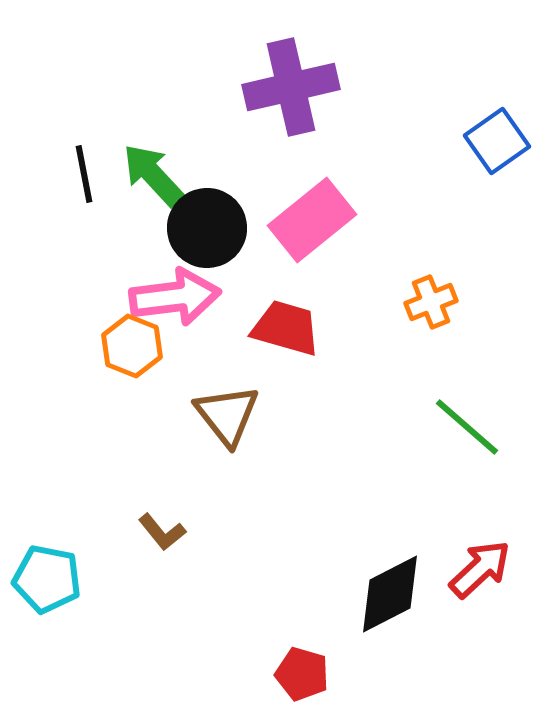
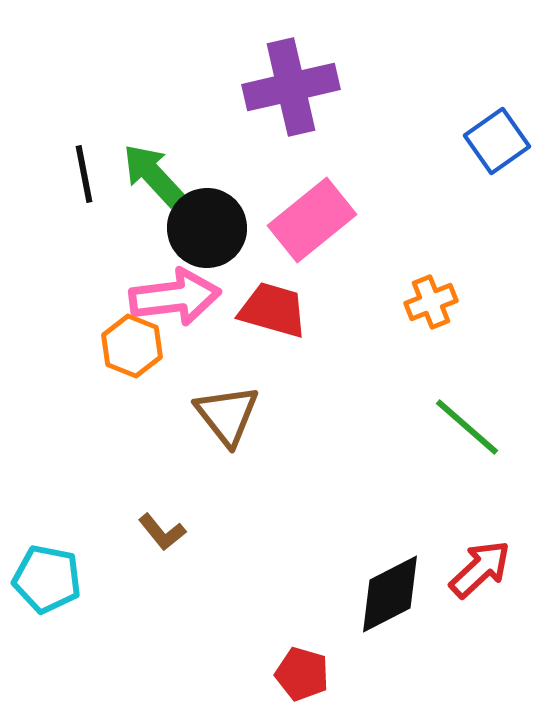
red trapezoid: moved 13 px left, 18 px up
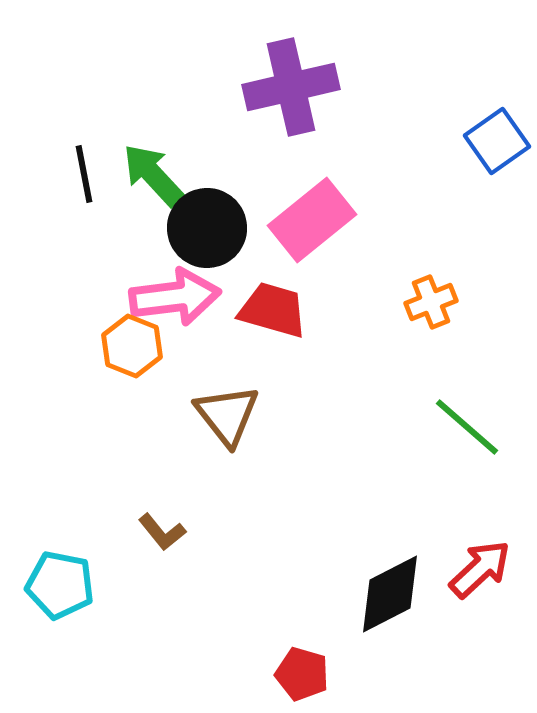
cyan pentagon: moved 13 px right, 6 px down
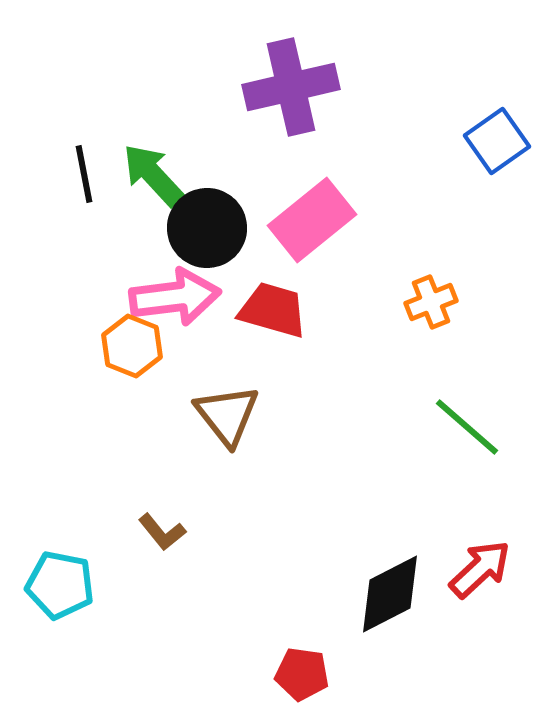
red pentagon: rotated 8 degrees counterclockwise
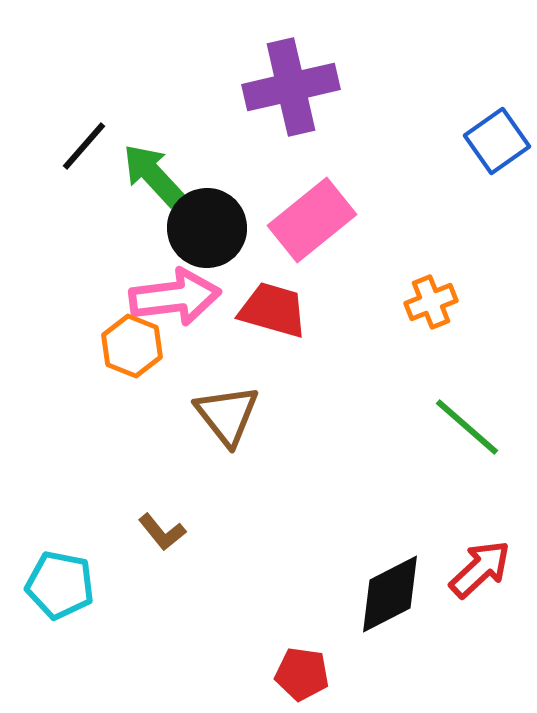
black line: moved 28 px up; rotated 52 degrees clockwise
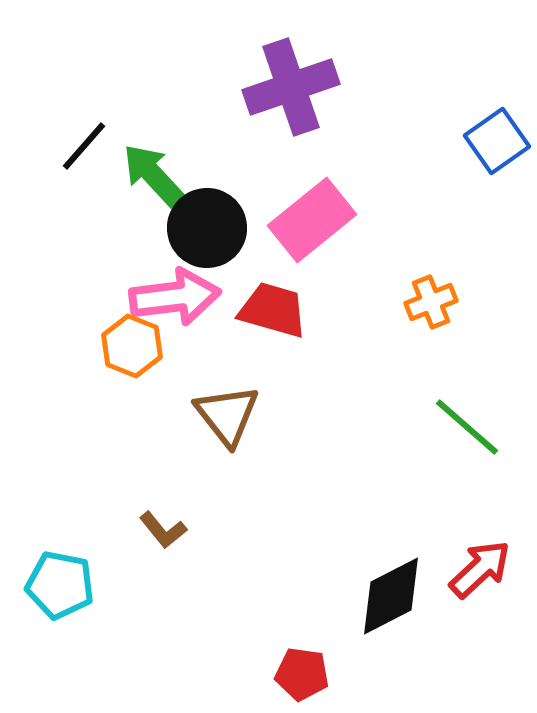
purple cross: rotated 6 degrees counterclockwise
brown L-shape: moved 1 px right, 2 px up
black diamond: moved 1 px right, 2 px down
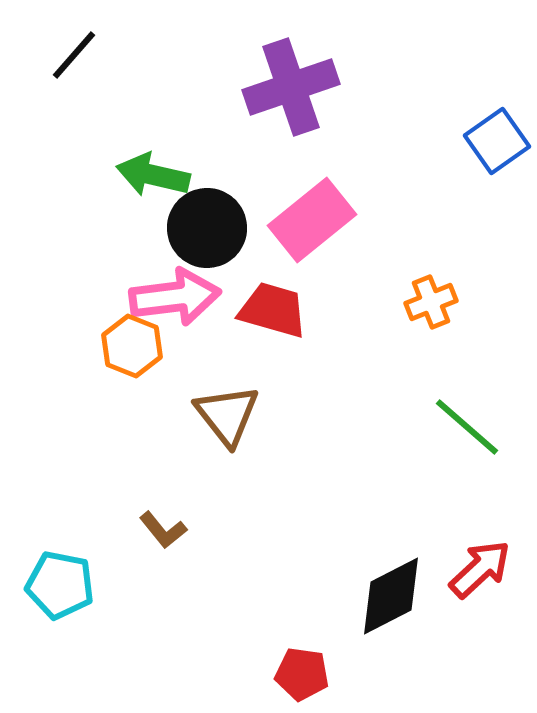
black line: moved 10 px left, 91 px up
green arrow: rotated 34 degrees counterclockwise
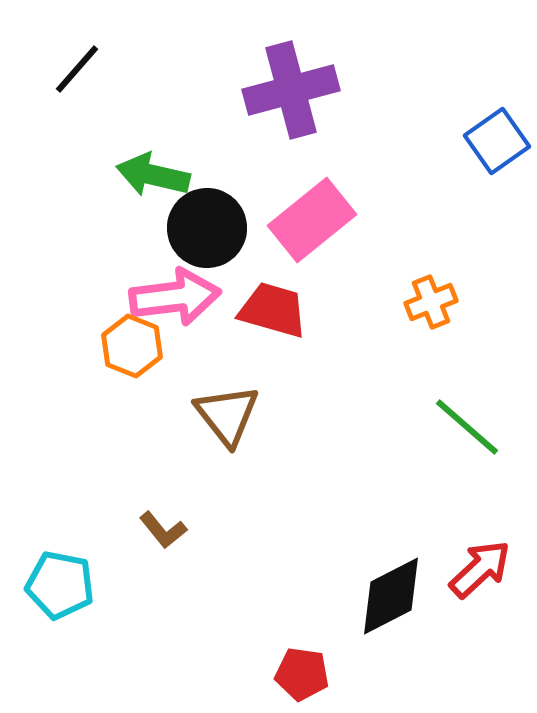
black line: moved 3 px right, 14 px down
purple cross: moved 3 px down; rotated 4 degrees clockwise
